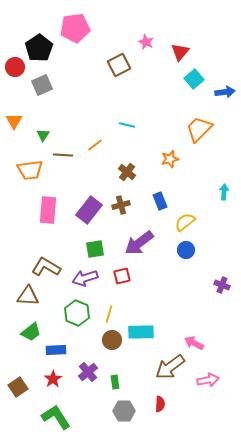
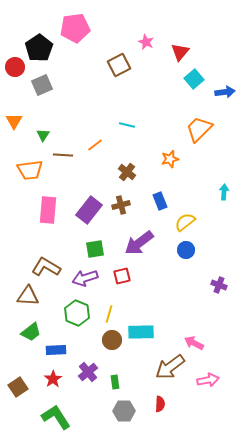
purple cross at (222, 285): moved 3 px left
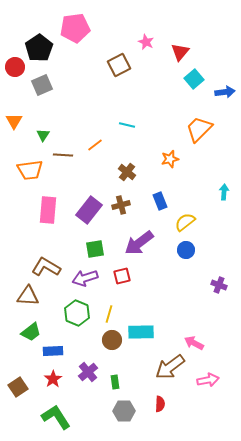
blue rectangle at (56, 350): moved 3 px left, 1 px down
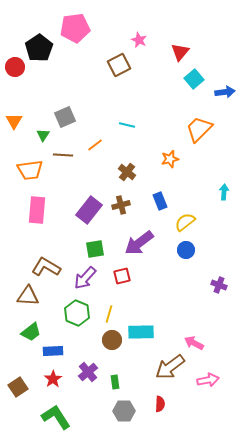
pink star at (146, 42): moved 7 px left, 2 px up
gray square at (42, 85): moved 23 px right, 32 px down
pink rectangle at (48, 210): moved 11 px left
purple arrow at (85, 278): rotated 30 degrees counterclockwise
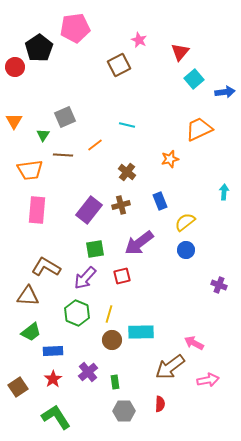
orange trapezoid at (199, 129): rotated 20 degrees clockwise
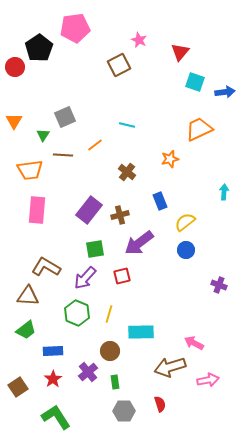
cyan square at (194, 79): moved 1 px right, 3 px down; rotated 30 degrees counterclockwise
brown cross at (121, 205): moved 1 px left, 10 px down
green trapezoid at (31, 332): moved 5 px left, 2 px up
brown circle at (112, 340): moved 2 px left, 11 px down
brown arrow at (170, 367): rotated 20 degrees clockwise
red semicircle at (160, 404): rotated 21 degrees counterclockwise
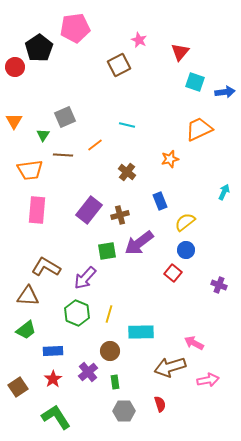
cyan arrow at (224, 192): rotated 21 degrees clockwise
green square at (95, 249): moved 12 px right, 2 px down
red square at (122, 276): moved 51 px right, 3 px up; rotated 36 degrees counterclockwise
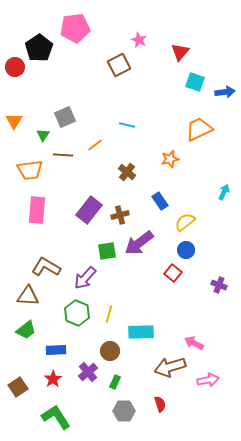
blue rectangle at (160, 201): rotated 12 degrees counterclockwise
blue rectangle at (53, 351): moved 3 px right, 1 px up
green rectangle at (115, 382): rotated 32 degrees clockwise
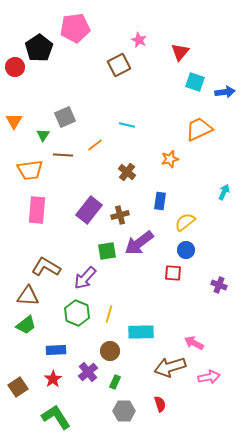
blue rectangle at (160, 201): rotated 42 degrees clockwise
red square at (173, 273): rotated 36 degrees counterclockwise
green trapezoid at (26, 330): moved 5 px up
pink arrow at (208, 380): moved 1 px right, 3 px up
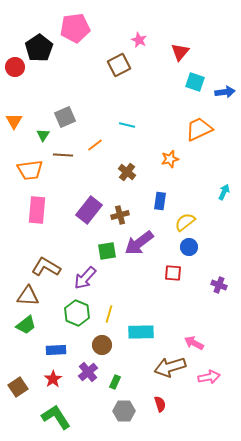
blue circle at (186, 250): moved 3 px right, 3 px up
brown circle at (110, 351): moved 8 px left, 6 px up
